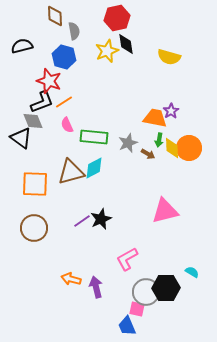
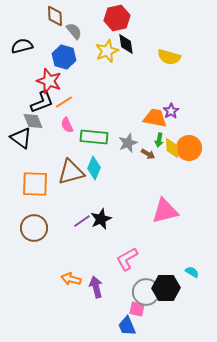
gray semicircle: rotated 30 degrees counterclockwise
cyan diamond: rotated 40 degrees counterclockwise
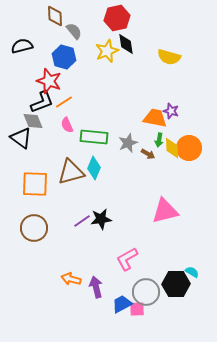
purple star: rotated 21 degrees counterclockwise
black star: rotated 15 degrees clockwise
black hexagon: moved 10 px right, 4 px up
pink square: rotated 14 degrees counterclockwise
blue trapezoid: moved 5 px left, 22 px up; rotated 85 degrees clockwise
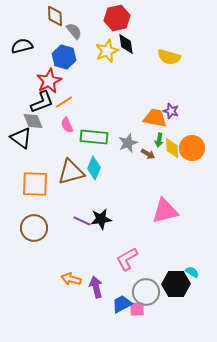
red star: rotated 25 degrees clockwise
orange circle: moved 3 px right
purple line: rotated 60 degrees clockwise
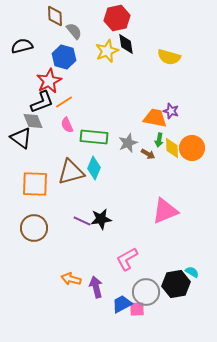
pink triangle: rotated 8 degrees counterclockwise
black hexagon: rotated 8 degrees counterclockwise
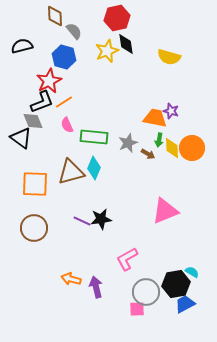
blue trapezoid: moved 63 px right
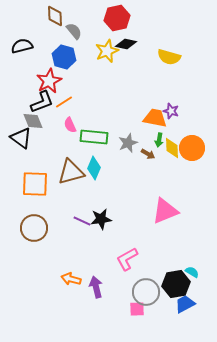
black diamond: rotated 70 degrees counterclockwise
pink semicircle: moved 3 px right
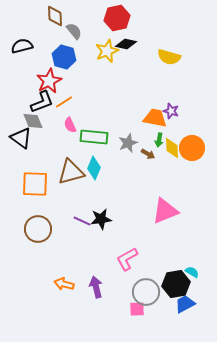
brown circle: moved 4 px right, 1 px down
orange arrow: moved 7 px left, 5 px down
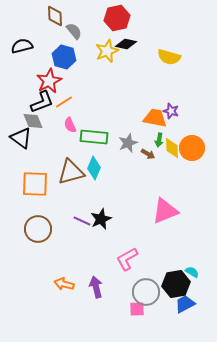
black star: rotated 15 degrees counterclockwise
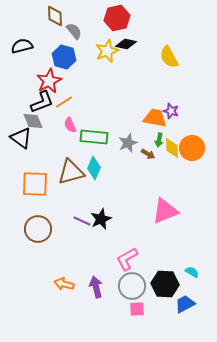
yellow semicircle: rotated 45 degrees clockwise
black hexagon: moved 11 px left; rotated 12 degrees clockwise
gray circle: moved 14 px left, 6 px up
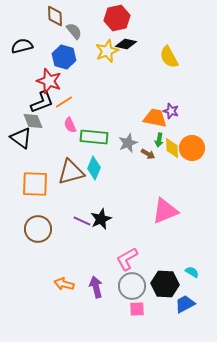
red star: rotated 25 degrees counterclockwise
